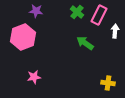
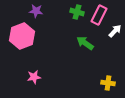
green cross: rotated 24 degrees counterclockwise
white arrow: rotated 40 degrees clockwise
pink hexagon: moved 1 px left, 1 px up
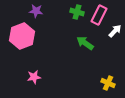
yellow cross: rotated 16 degrees clockwise
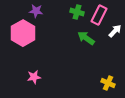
pink hexagon: moved 1 px right, 3 px up; rotated 10 degrees counterclockwise
green arrow: moved 1 px right, 5 px up
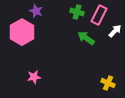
purple star: rotated 16 degrees clockwise
pink hexagon: moved 1 px left, 1 px up
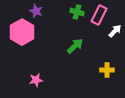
green arrow: moved 11 px left, 8 px down; rotated 102 degrees clockwise
pink star: moved 2 px right, 3 px down
yellow cross: moved 1 px left, 13 px up; rotated 24 degrees counterclockwise
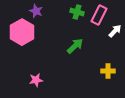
yellow cross: moved 1 px right, 1 px down
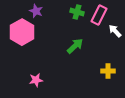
white arrow: rotated 88 degrees counterclockwise
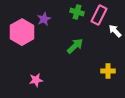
purple star: moved 8 px right, 8 px down; rotated 24 degrees clockwise
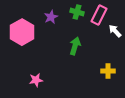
purple star: moved 7 px right, 2 px up
green arrow: rotated 30 degrees counterclockwise
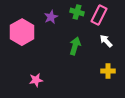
white arrow: moved 9 px left, 10 px down
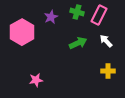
green arrow: moved 3 px right, 3 px up; rotated 48 degrees clockwise
